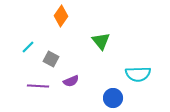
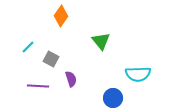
purple semicircle: moved 2 px up; rotated 84 degrees counterclockwise
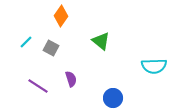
green triangle: rotated 12 degrees counterclockwise
cyan line: moved 2 px left, 5 px up
gray square: moved 11 px up
cyan semicircle: moved 16 px right, 8 px up
purple line: rotated 30 degrees clockwise
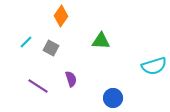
green triangle: rotated 36 degrees counterclockwise
cyan semicircle: rotated 15 degrees counterclockwise
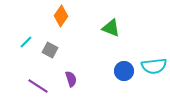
green triangle: moved 10 px right, 13 px up; rotated 18 degrees clockwise
gray square: moved 1 px left, 2 px down
cyan semicircle: rotated 10 degrees clockwise
blue circle: moved 11 px right, 27 px up
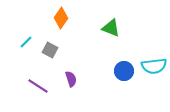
orange diamond: moved 2 px down
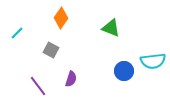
cyan line: moved 9 px left, 9 px up
gray square: moved 1 px right
cyan semicircle: moved 1 px left, 5 px up
purple semicircle: rotated 35 degrees clockwise
purple line: rotated 20 degrees clockwise
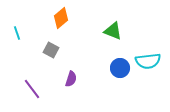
orange diamond: rotated 15 degrees clockwise
green triangle: moved 2 px right, 3 px down
cyan line: rotated 64 degrees counterclockwise
cyan semicircle: moved 5 px left
blue circle: moved 4 px left, 3 px up
purple line: moved 6 px left, 3 px down
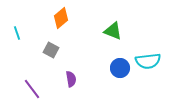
purple semicircle: rotated 28 degrees counterclockwise
